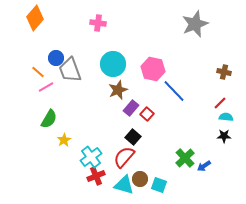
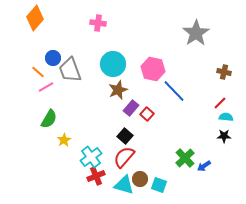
gray star: moved 1 px right, 9 px down; rotated 12 degrees counterclockwise
blue circle: moved 3 px left
black square: moved 8 px left, 1 px up
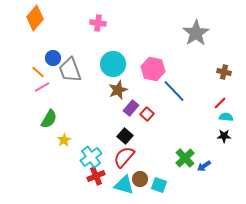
pink line: moved 4 px left
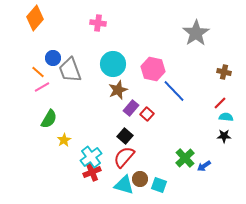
red cross: moved 4 px left, 4 px up
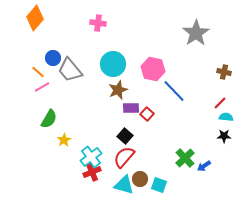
gray trapezoid: rotated 20 degrees counterclockwise
purple rectangle: rotated 49 degrees clockwise
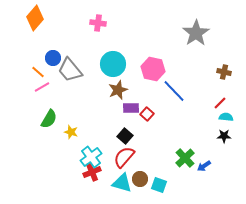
yellow star: moved 7 px right, 8 px up; rotated 24 degrees counterclockwise
cyan triangle: moved 2 px left, 2 px up
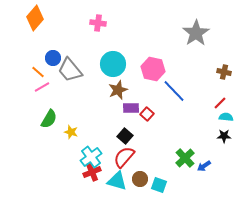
cyan triangle: moved 5 px left, 2 px up
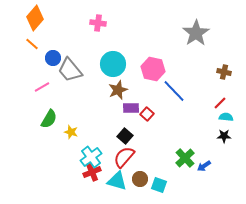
orange line: moved 6 px left, 28 px up
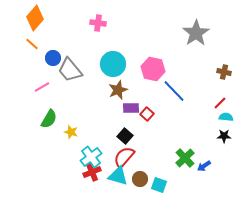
cyan triangle: moved 1 px right, 5 px up
